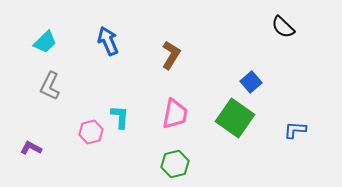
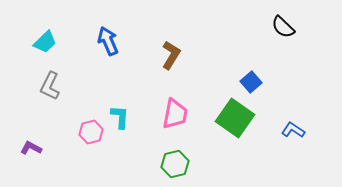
blue L-shape: moved 2 px left; rotated 30 degrees clockwise
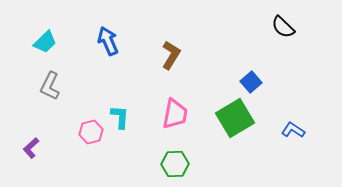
green square: rotated 24 degrees clockwise
purple L-shape: rotated 70 degrees counterclockwise
green hexagon: rotated 12 degrees clockwise
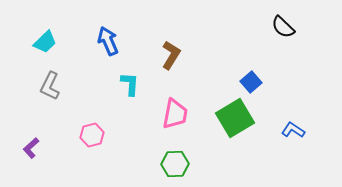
cyan L-shape: moved 10 px right, 33 px up
pink hexagon: moved 1 px right, 3 px down
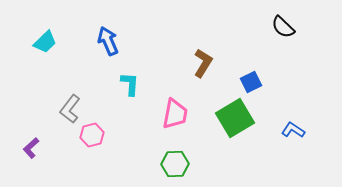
brown L-shape: moved 32 px right, 8 px down
blue square: rotated 15 degrees clockwise
gray L-shape: moved 20 px right, 23 px down; rotated 12 degrees clockwise
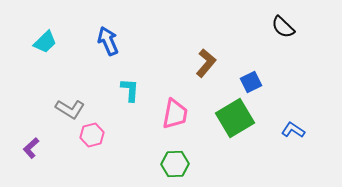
brown L-shape: moved 3 px right; rotated 8 degrees clockwise
cyan L-shape: moved 6 px down
gray L-shape: rotated 96 degrees counterclockwise
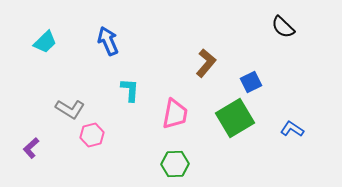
blue L-shape: moved 1 px left, 1 px up
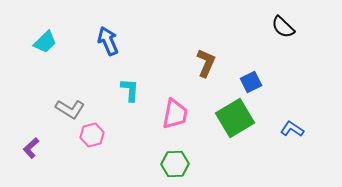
brown L-shape: rotated 16 degrees counterclockwise
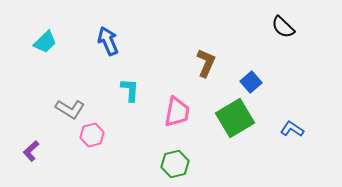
blue square: rotated 15 degrees counterclockwise
pink trapezoid: moved 2 px right, 2 px up
purple L-shape: moved 3 px down
green hexagon: rotated 12 degrees counterclockwise
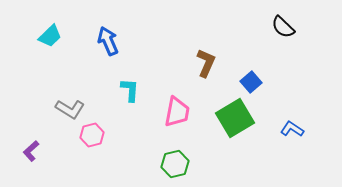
cyan trapezoid: moved 5 px right, 6 px up
